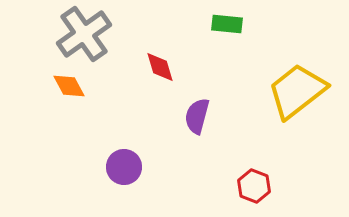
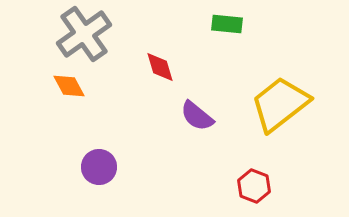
yellow trapezoid: moved 17 px left, 13 px down
purple semicircle: rotated 66 degrees counterclockwise
purple circle: moved 25 px left
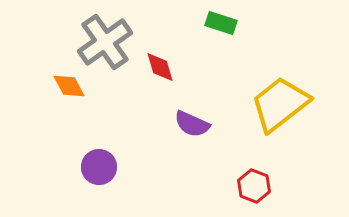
green rectangle: moved 6 px left, 1 px up; rotated 12 degrees clockwise
gray cross: moved 21 px right, 8 px down
purple semicircle: moved 5 px left, 8 px down; rotated 15 degrees counterclockwise
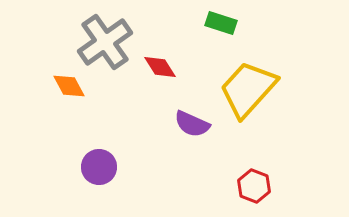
red diamond: rotated 16 degrees counterclockwise
yellow trapezoid: moved 32 px left, 15 px up; rotated 10 degrees counterclockwise
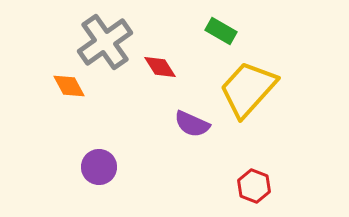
green rectangle: moved 8 px down; rotated 12 degrees clockwise
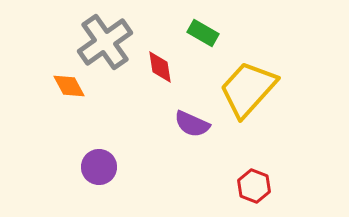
green rectangle: moved 18 px left, 2 px down
red diamond: rotated 24 degrees clockwise
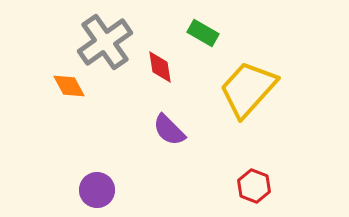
purple semicircle: moved 23 px left, 6 px down; rotated 21 degrees clockwise
purple circle: moved 2 px left, 23 px down
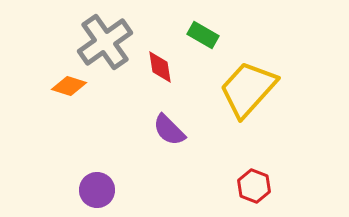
green rectangle: moved 2 px down
orange diamond: rotated 44 degrees counterclockwise
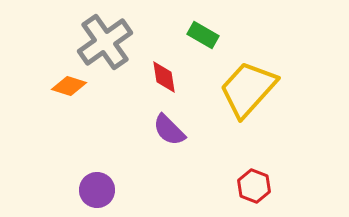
red diamond: moved 4 px right, 10 px down
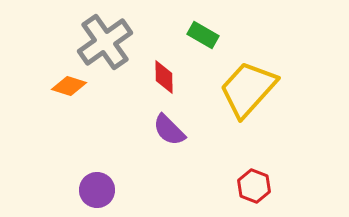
red diamond: rotated 8 degrees clockwise
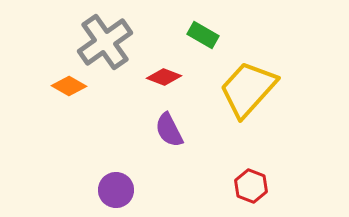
red diamond: rotated 68 degrees counterclockwise
orange diamond: rotated 12 degrees clockwise
purple semicircle: rotated 18 degrees clockwise
red hexagon: moved 3 px left
purple circle: moved 19 px right
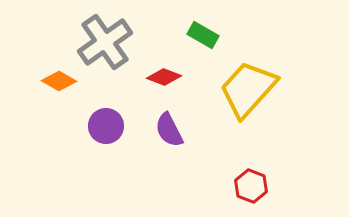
orange diamond: moved 10 px left, 5 px up
purple circle: moved 10 px left, 64 px up
